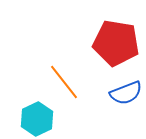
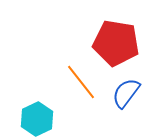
orange line: moved 17 px right
blue semicircle: rotated 148 degrees clockwise
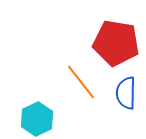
blue semicircle: rotated 36 degrees counterclockwise
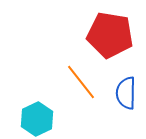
red pentagon: moved 6 px left, 8 px up
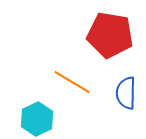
orange line: moved 9 px left; rotated 21 degrees counterclockwise
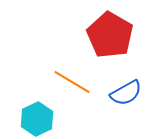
red pentagon: rotated 21 degrees clockwise
blue semicircle: rotated 120 degrees counterclockwise
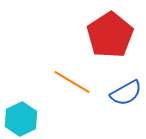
red pentagon: rotated 9 degrees clockwise
cyan hexagon: moved 16 px left
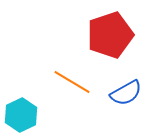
red pentagon: rotated 15 degrees clockwise
cyan hexagon: moved 4 px up
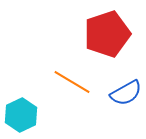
red pentagon: moved 3 px left, 1 px up
